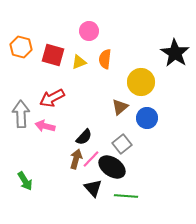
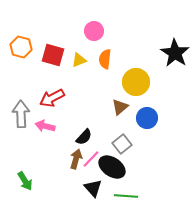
pink circle: moved 5 px right
yellow triangle: moved 2 px up
yellow circle: moved 5 px left
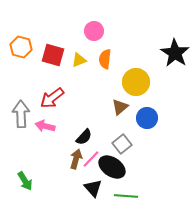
red arrow: rotated 10 degrees counterclockwise
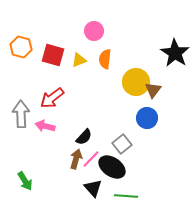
brown triangle: moved 33 px right, 17 px up; rotated 12 degrees counterclockwise
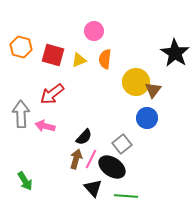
red arrow: moved 4 px up
pink line: rotated 18 degrees counterclockwise
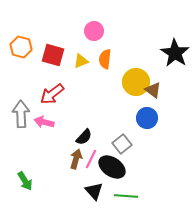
yellow triangle: moved 2 px right, 1 px down
brown triangle: rotated 30 degrees counterclockwise
pink arrow: moved 1 px left, 4 px up
black triangle: moved 1 px right, 3 px down
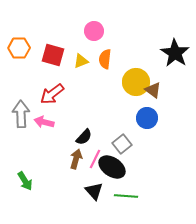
orange hexagon: moved 2 px left, 1 px down; rotated 15 degrees counterclockwise
pink line: moved 4 px right
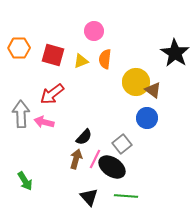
black triangle: moved 5 px left, 6 px down
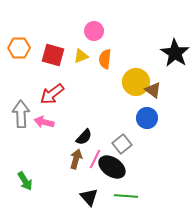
yellow triangle: moved 5 px up
